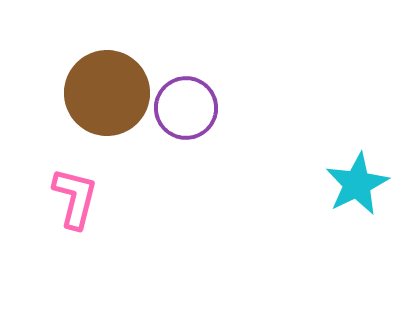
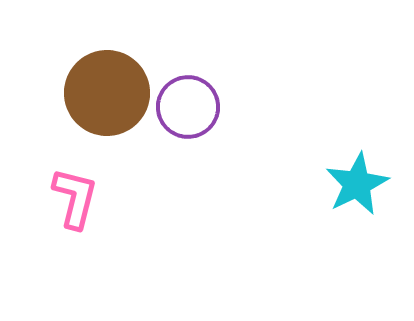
purple circle: moved 2 px right, 1 px up
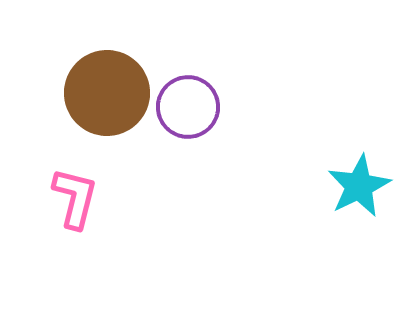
cyan star: moved 2 px right, 2 px down
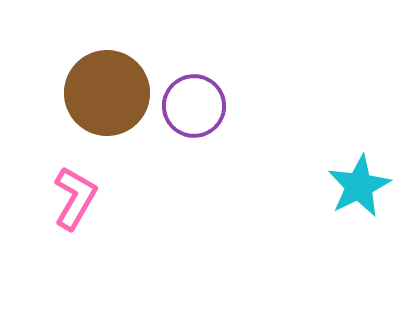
purple circle: moved 6 px right, 1 px up
pink L-shape: rotated 16 degrees clockwise
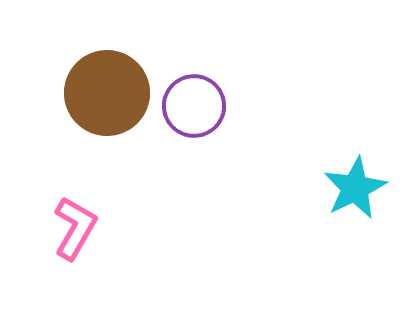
cyan star: moved 4 px left, 2 px down
pink L-shape: moved 30 px down
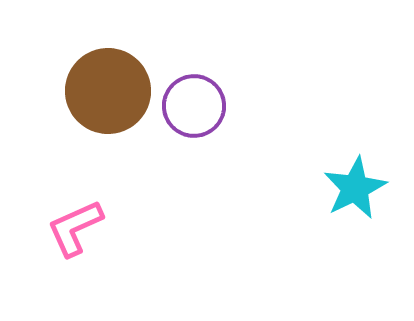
brown circle: moved 1 px right, 2 px up
pink L-shape: rotated 144 degrees counterclockwise
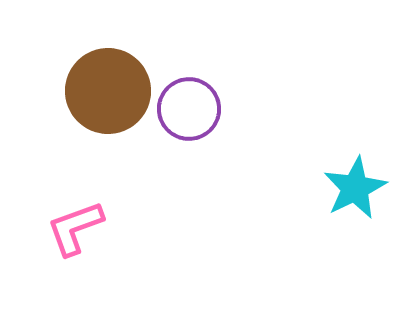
purple circle: moved 5 px left, 3 px down
pink L-shape: rotated 4 degrees clockwise
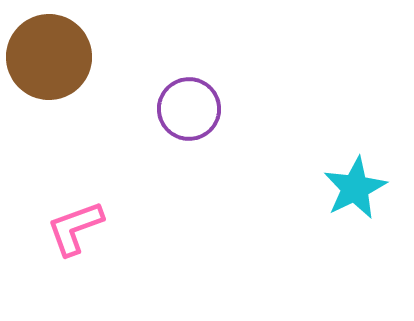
brown circle: moved 59 px left, 34 px up
